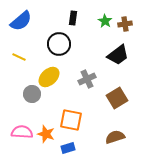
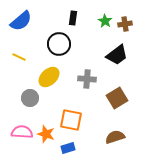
black trapezoid: moved 1 px left
gray cross: rotated 30 degrees clockwise
gray circle: moved 2 px left, 4 px down
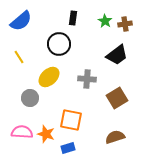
yellow line: rotated 32 degrees clockwise
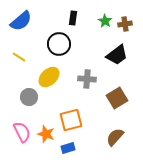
yellow line: rotated 24 degrees counterclockwise
gray circle: moved 1 px left, 1 px up
orange square: rotated 25 degrees counterclockwise
pink semicircle: rotated 60 degrees clockwise
brown semicircle: rotated 30 degrees counterclockwise
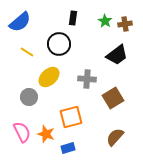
blue semicircle: moved 1 px left, 1 px down
yellow line: moved 8 px right, 5 px up
brown square: moved 4 px left
orange square: moved 3 px up
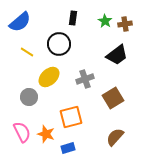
gray cross: moved 2 px left; rotated 24 degrees counterclockwise
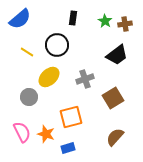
blue semicircle: moved 3 px up
black circle: moved 2 px left, 1 px down
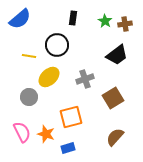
yellow line: moved 2 px right, 4 px down; rotated 24 degrees counterclockwise
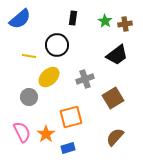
orange star: rotated 18 degrees clockwise
